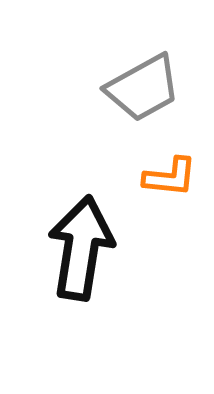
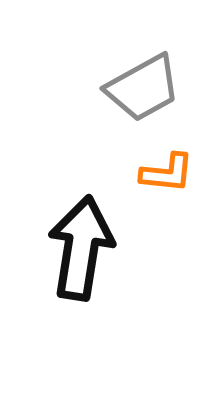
orange L-shape: moved 3 px left, 4 px up
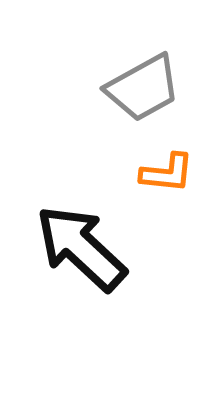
black arrow: rotated 56 degrees counterclockwise
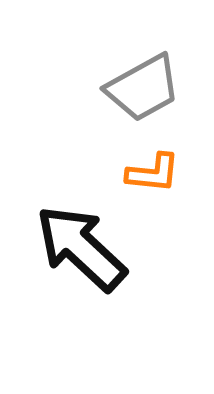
orange L-shape: moved 14 px left
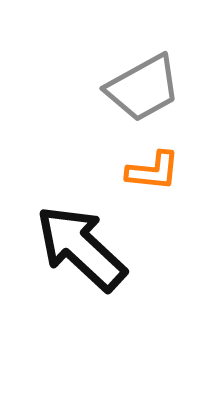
orange L-shape: moved 2 px up
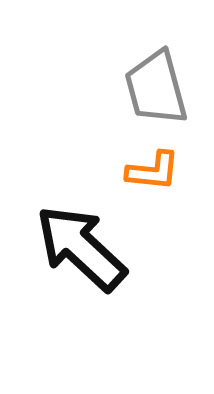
gray trapezoid: moved 13 px right; rotated 104 degrees clockwise
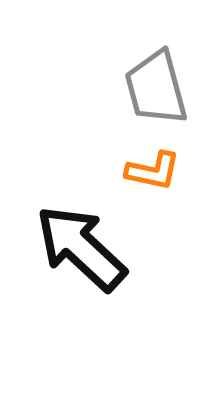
orange L-shape: rotated 6 degrees clockwise
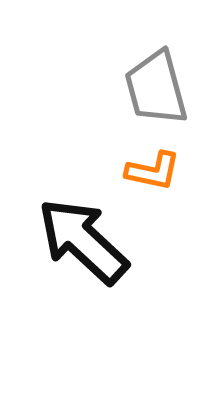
black arrow: moved 2 px right, 7 px up
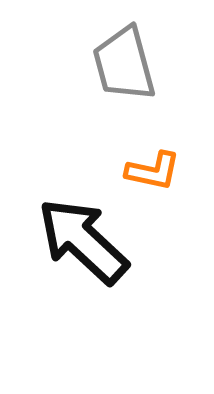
gray trapezoid: moved 32 px left, 24 px up
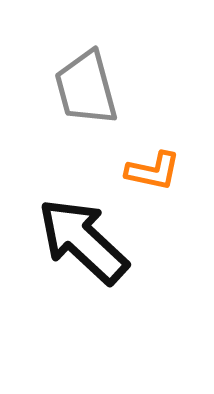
gray trapezoid: moved 38 px left, 24 px down
